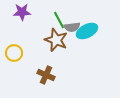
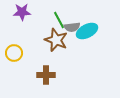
brown cross: rotated 24 degrees counterclockwise
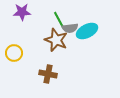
gray semicircle: moved 2 px left, 1 px down
brown cross: moved 2 px right, 1 px up; rotated 12 degrees clockwise
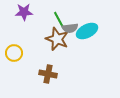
purple star: moved 2 px right
brown star: moved 1 px right, 1 px up
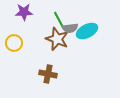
yellow circle: moved 10 px up
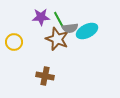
purple star: moved 17 px right, 5 px down
yellow circle: moved 1 px up
brown cross: moved 3 px left, 2 px down
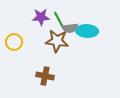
cyan ellipse: rotated 30 degrees clockwise
brown star: moved 2 px down; rotated 15 degrees counterclockwise
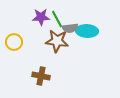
green line: moved 2 px left, 1 px up
brown cross: moved 4 px left
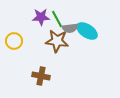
cyan ellipse: rotated 30 degrees clockwise
yellow circle: moved 1 px up
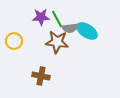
brown star: moved 1 px down
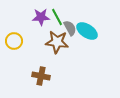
green line: moved 2 px up
gray semicircle: rotated 112 degrees counterclockwise
